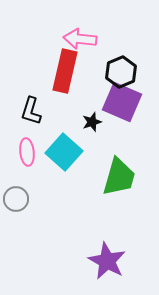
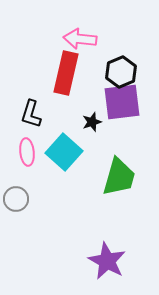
red rectangle: moved 1 px right, 2 px down
purple square: rotated 30 degrees counterclockwise
black L-shape: moved 3 px down
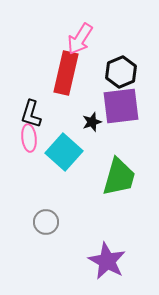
pink arrow: rotated 64 degrees counterclockwise
purple square: moved 1 px left, 4 px down
pink ellipse: moved 2 px right, 14 px up
gray circle: moved 30 px right, 23 px down
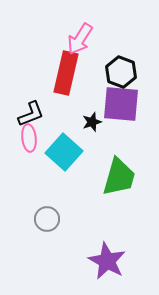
black hexagon: rotated 16 degrees counterclockwise
purple square: moved 2 px up; rotated 12 degrees clockwise
black L-shape: rotated 128 degrees counterclockwise
gray circle: moved 1 px right, 3 px up
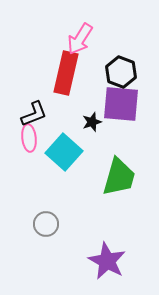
black L-shape: moved 3 px right
gray circle: moved 1 px left, 5 px down
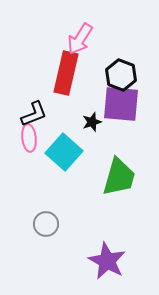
black hexagon: moved 3 px down
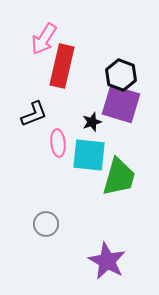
pink arrow: moved 36 px left
red rectangle: moved 4 px left, 7 px up
purple square: rotated 12 degrees clockwise
pink ellipse: moved 29 px right, 5 px down
cyan square: moved 25 px right, 3 px down; rotated 36 degrees counterclockwise
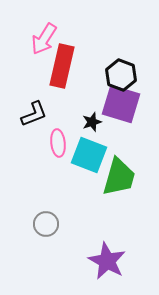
cyan square: rotated 15 degrees clockwise
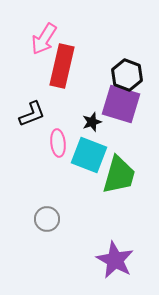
black hexagon: moved 6 px right
black L-shape: moved 2 px left
green trapezoid: moved 2 px up
gray circle: moved 1 px right, 5 px up
purple star: moved 8 px right, 1 px up
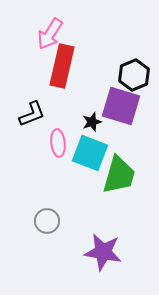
pink arrow: moved 6 px right, 5 px up
black hexagon: moved 7 px right; rotated 16 degrees clockwise
purple square: moved 2 px down
cyan square: moved 1 px right, 2 px up
gray circle: moved 2 px down
purple star: moved 12 px left, 8 px up; rotated 18 degrees counterclockwise
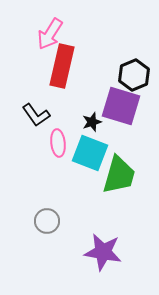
black L-shape: moved 4 px right, 1 px down; rotated 76 degrees clockwise
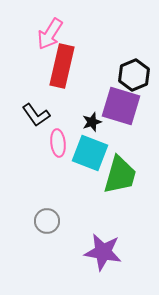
green trapezoid: moved 1 px right
